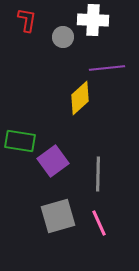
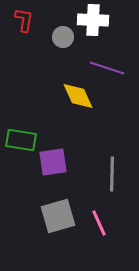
red L-shape: moved 3 px left
purple line: rotated 24 degrees clockwise
yellow diamond: moved 2 px left, 2 px up; rotated 72 degrees counterclockwise
green rectangle: moved 1 px right, 1 px up
purple square: moved 1 px down; rotated 28 degrees clockwise
gray line: moved 14 px right
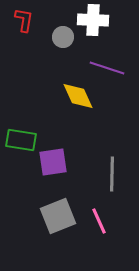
gray square: rotated 6 degrees counterclockwise
pink line: moved 2 px up
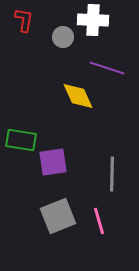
pink line: rotated 8 degrees clockwise
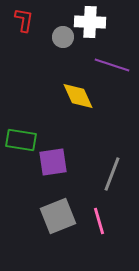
white cross: moved 3 px left, 2 px down
purple line: moved 5 px right, 3 px up
gray line: rotated 20 degrees clockwise
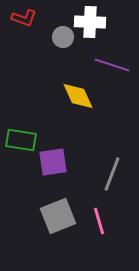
red L-shape: moved 2 px up; rotated 100 degrees clockwise
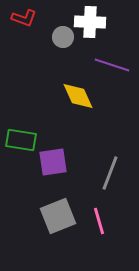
gray line: moved 2 px left, 1 px up
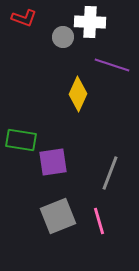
yellow diamond: moved 2 px up; rotated 48 degrees clockwise
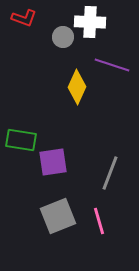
yellow diamond: moved 1 px left, 7 px up
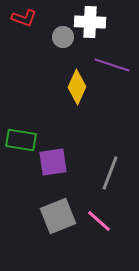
pink line: rotated 32 degrees counterclockwise
